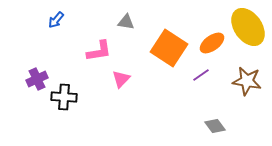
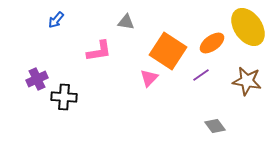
orange square: moved 1 px left, 3 px down
pink triangle: moved 28 px right, 1 px up
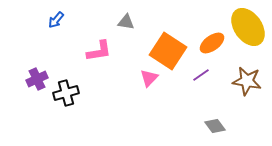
black cross: moved 2 px right, 4 px up; rotated 20 degrees counterclockwise
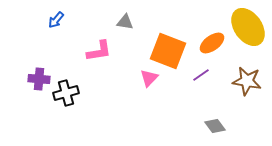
gray triangle: moved 1 px left
orange square: rotated 12 degrees counterclockwise
purple cross: moved 2 px right; rotated 30 degrees clockwise
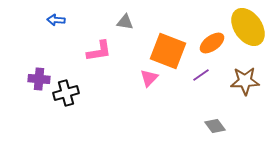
blue arrow: rotated 54 degrees clockwise
brown star: moved 2 px left; rotated 12 degrees counterclockwise
